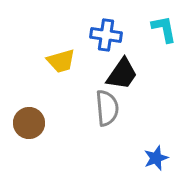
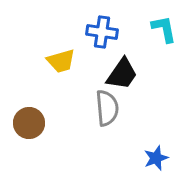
blue cross: moved 4 px left, 3 px up
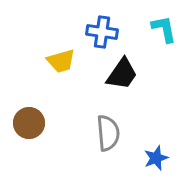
gray semicircle: moved 1 px right, 25 px down
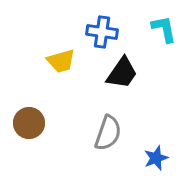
black trapezoid: moved 1 px up
gray semicircle: rotated 24 degrees clockwise
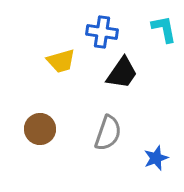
brown circle: moved 11 px right, 6 px down
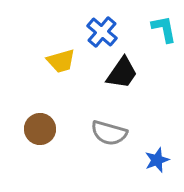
blue cross: rotated 32 degrees clockwise
gray semicircle: moved 1 px right; rotated 87 degrees clockwise
blue star: moved 1 px right, 2 px down
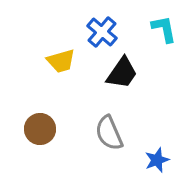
gray semicircle: rotated 51 degrees clockwise
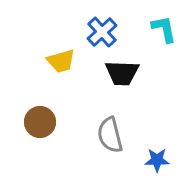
blue cross: rotated 8 degrees clockwise
black trapezoid: rotated 57 degrees clockwise
brown circle: moved 7 px up
gray semicircle: moved 1 px right, 2 px down; rotated 9 degrees clockwise
blue star: rotated 20 degrees clockwise
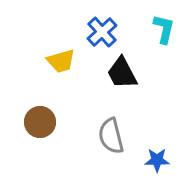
cyan L-shape: rotated 24 degrees clockwise
black trapezoid: rotated 60 degrees clockwise
gray semicircle: moved 1 px right, 1 px down
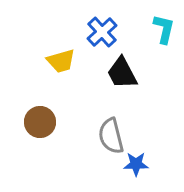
blue star: moved 21 px left, 4 px down
